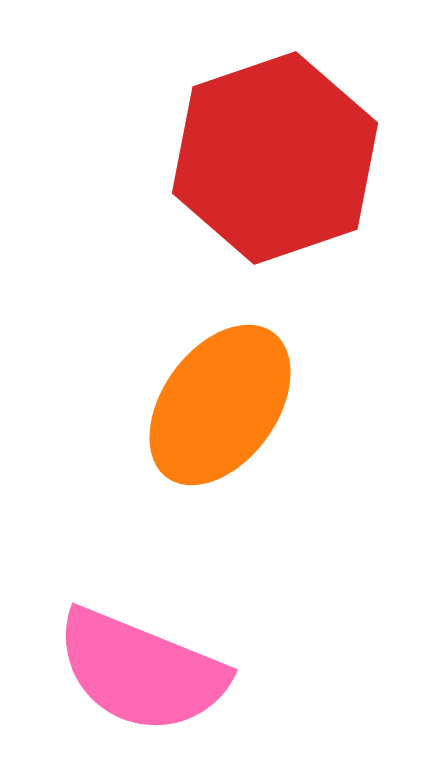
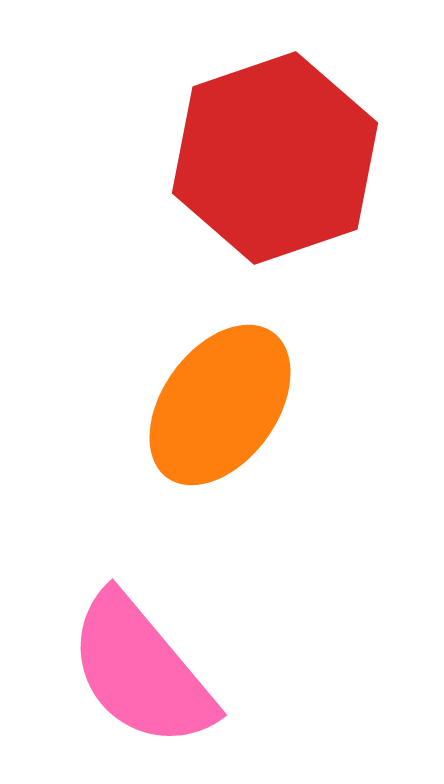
pink semicircle: rotated 28 degrees clockwise
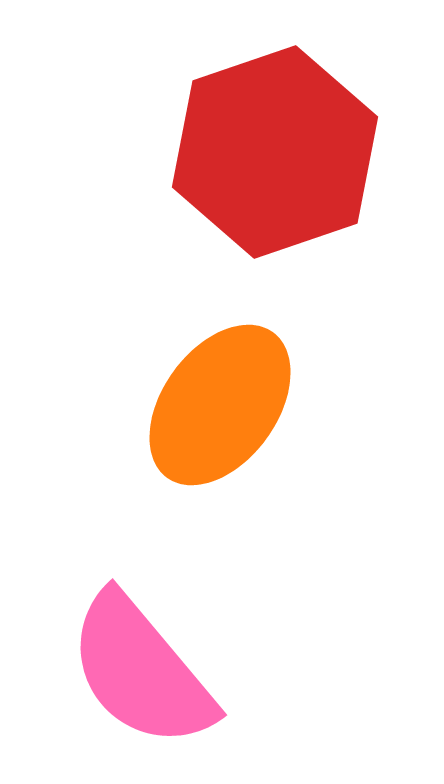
red hexagon: moved 6 px up
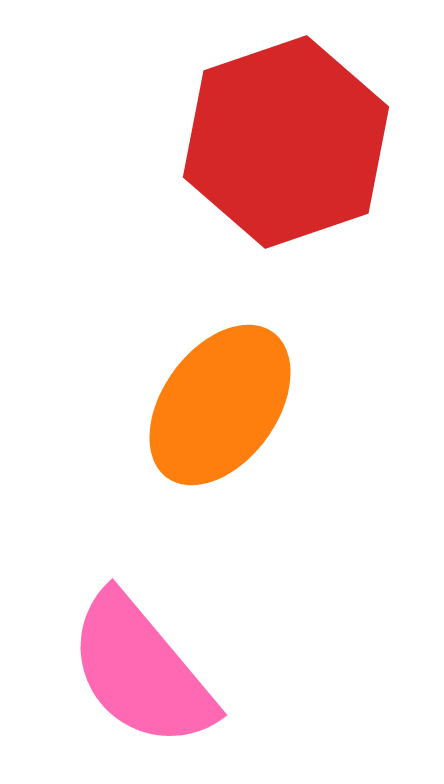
red hexagon: moved 11 px right, 10 px up
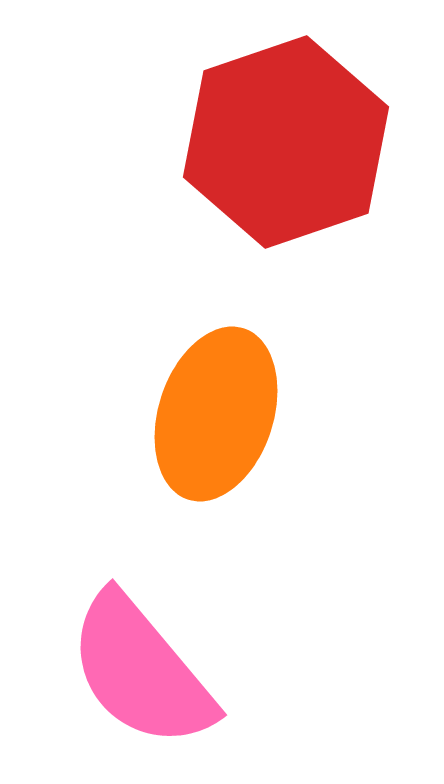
orange ellipse: moved 4 px left, 9 px down; rotated 18 degrees counterclockwise
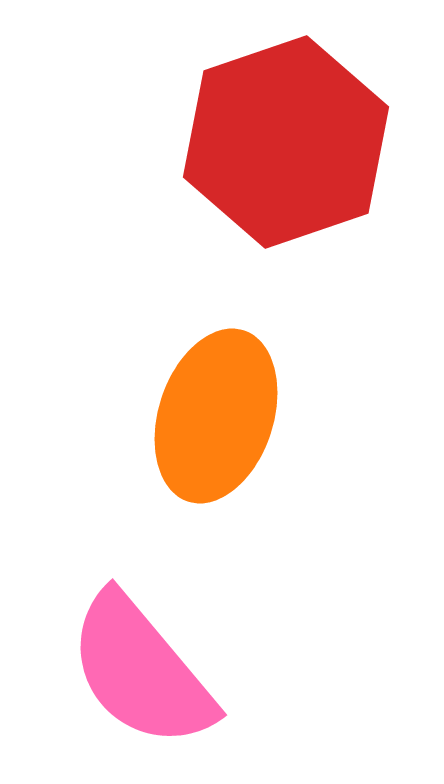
orange ellipse: moved 2 px down
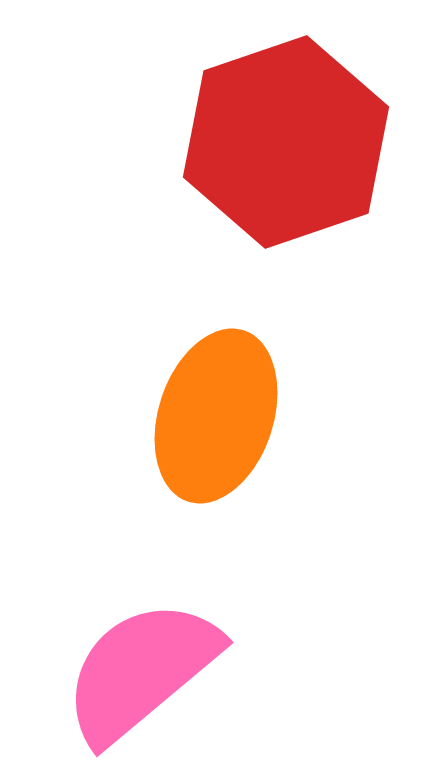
pink semicircle: rotated 90 degrees clockwise
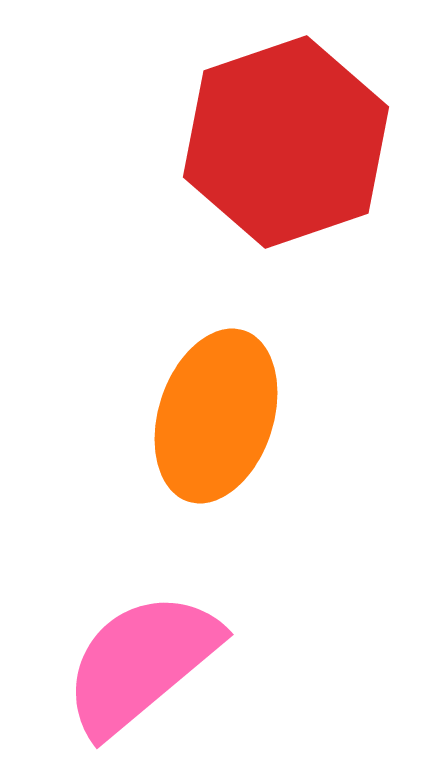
pink semicircle: moved 8 px up
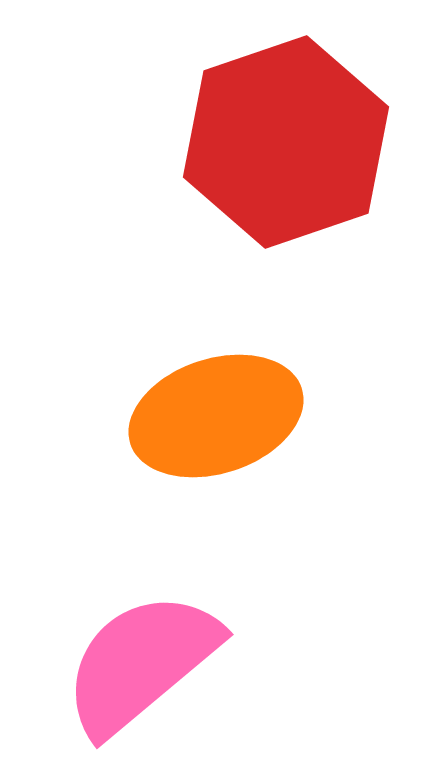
orange ellipse: rotated 54 degrees clockwise
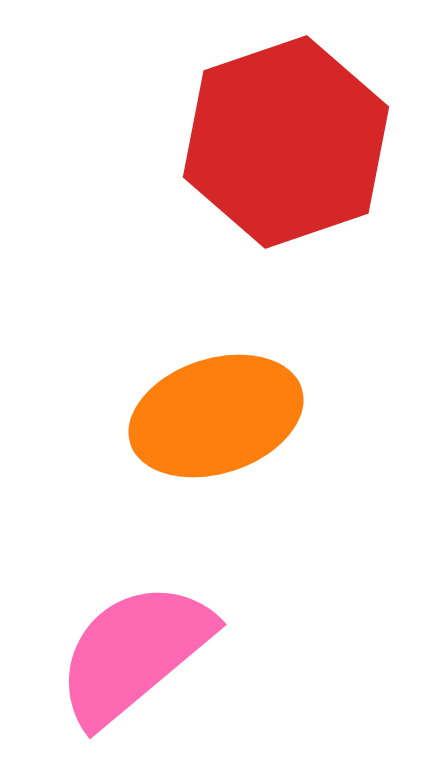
pink semicircle: moved 7 px left, 10 px up
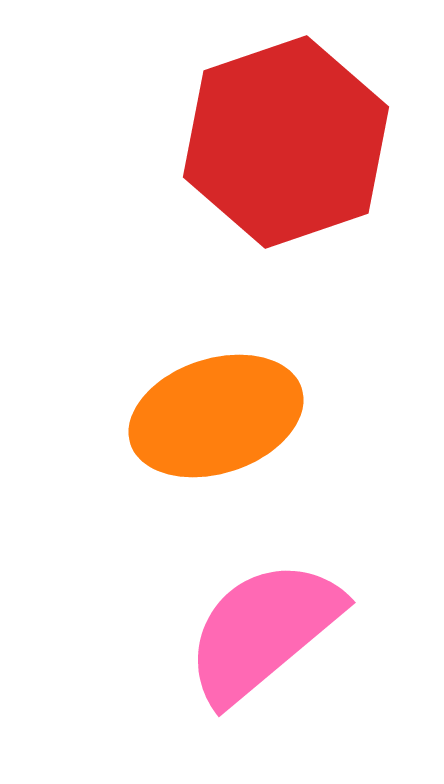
pink semicircle: moved 129 px right, 22 px up
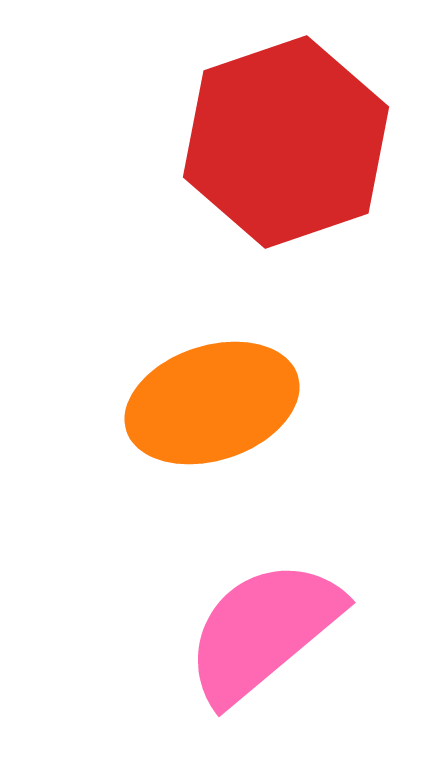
orange ellipse: moved 4 px left, 13 px up
